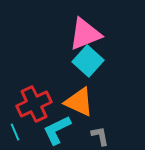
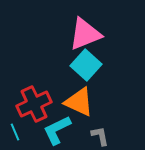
cyan square: moved 2 px left, 4 px down
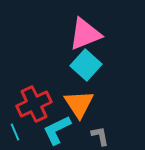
orange triangle: moved 2 px down; rotated 32 degrees clockwise
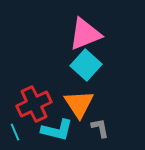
cyan L-shape: rotated 140 degrees counterclockwise
gray L-shape: moved 8 px up
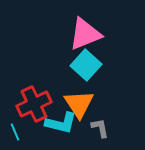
cyan L-shape: moved 4 px right, 7 px up
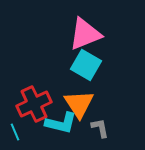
cyan square: rotated 12 degrees counterclockwise
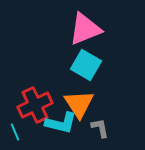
pink triangle: moved 5 px up
red cross: moved 1 px right, 1 px down
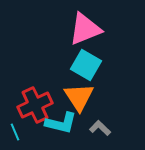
orange triangle: moved 7 px up
gray L-shape: rotated 35 degrees counterclockwise
